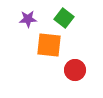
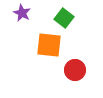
purple star: moved 6 px left, 6 px up; rotated 30 degrees clockwise
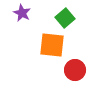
green square: moved 1 px right; rotated 12 degrees clockwise
orange square: moved 3 px right
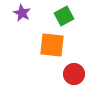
green square: moved 1 px left, 2 px up; rotated 12 degrees clockwise
red circle: moved 1 px left, 4 px down
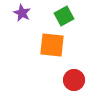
red circle: moved 6 px down
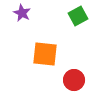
green square: moved 14 px right
orange square: moved 7 px left, 9 px down
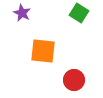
green square: moved 1 px right, 3 px up; rotated 30 degrees counterclockwise
orange square: moved 2 px left, 3 px up
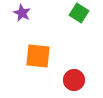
orange square: moved 5 px left, 5 px down
